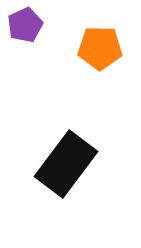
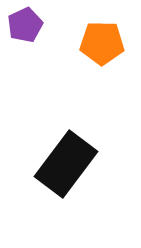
orange pentagon: moved 2 px right, 5 px up
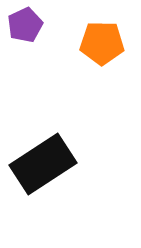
black rectangle: moved 23 px left; rotated 20 degrees clockwise
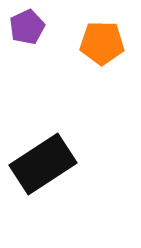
purple pentagon: moved 2 px right, 2 px down
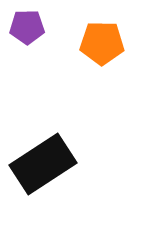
purple pentagon: rotated 24 degrees clockwise
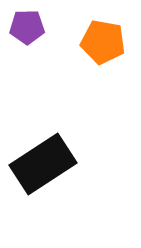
orange pentagon: moved 1 px right, 1 px up; rotated 9 degrees clockwise
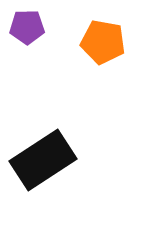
black rectangle: moved 4 px up
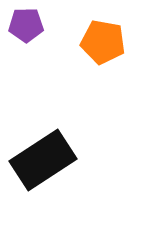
purple pentagon: moved 1 px left, 2 px up
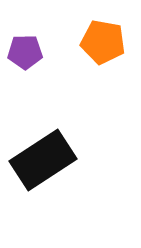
purple pentagon: moved 1 px left, 27 px down
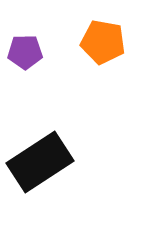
black rectangle: moved 3 px left, 2 px down
